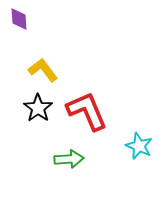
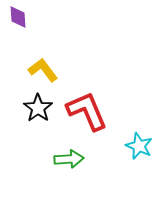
purple diamond: moved 1 px left, 2 px up
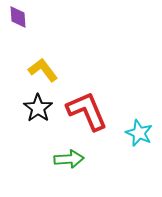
cyan star: moved 13 px up
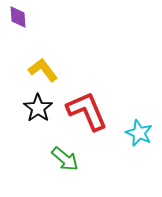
green arrow: moved 4 px left; rotated 44 degrees clockwise
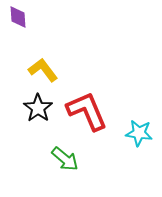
cyan star: rotated 16 degrees counterclockwise
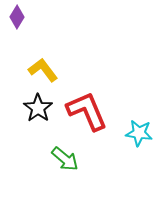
purple diamond: moved 1 px left; rotated 35 degrees clockwise
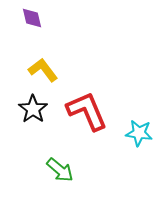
purple diamond: moved 15 px right, 1 px down; rotated 45 degrees counterclockwise
black star: moved 5 px left, 1 px down
green arrow: moved 5 px left, 11 px down
